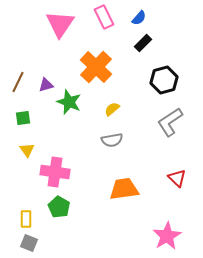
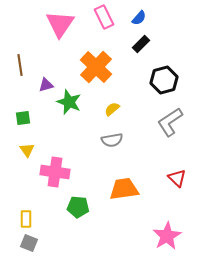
black rectangle: moved 2 px left, 1 px down
brown line: moved 2 px right, 17 px up; rotated 35 degrees counterclockwise
green pentagon: moved 19 px right; rotated 25 degrees counterclockwise
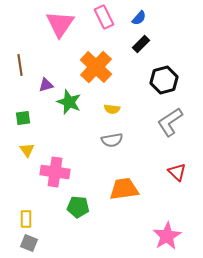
yellow semicircle: rotated 133 degrees counterclockwise
red triangle: moved 6 px up
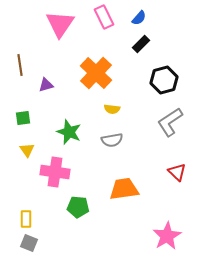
orange cross: moved 6 px down
green star: moved 30 px down
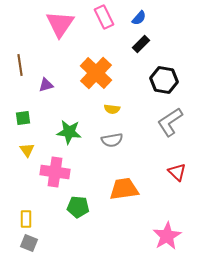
black hexagon: rotated 24 degrees clockwise
green star: rotated 15 degrees counterclockwise
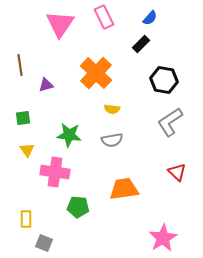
blue semicircle: moved 11 px right
green star: moved 3 px down
pink star: moved 4 px left, 2 px down
gray square: moved 15 px right
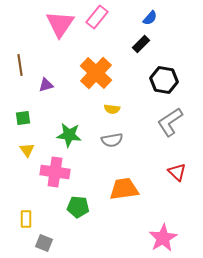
pink rectangle: moved 7 px left; rotated 65 degrees clockwise
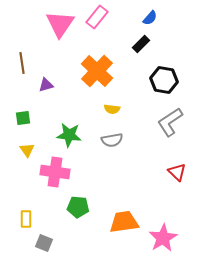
brown line: moved 2 px right, 2 px up
orange cross: moved 1 px right, 2 px up
orange trapezoid: moved 33 px down
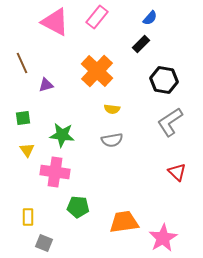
pink triangle: moved 5 px left, 2 px up; rotated 36 degrees counterclockwise
brown line: rotated 15 degrees counterclockwise
green star: moved 7 px left
yellow rectangle: moved 2 px right, 2 px up
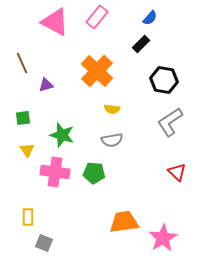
green star: rotated 10 degrees clockwise
green pentagon: moved 16 px right, 34 px up
